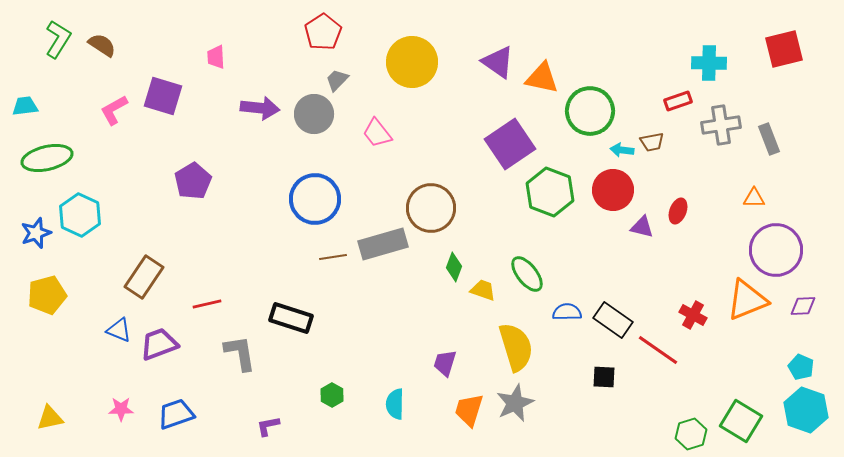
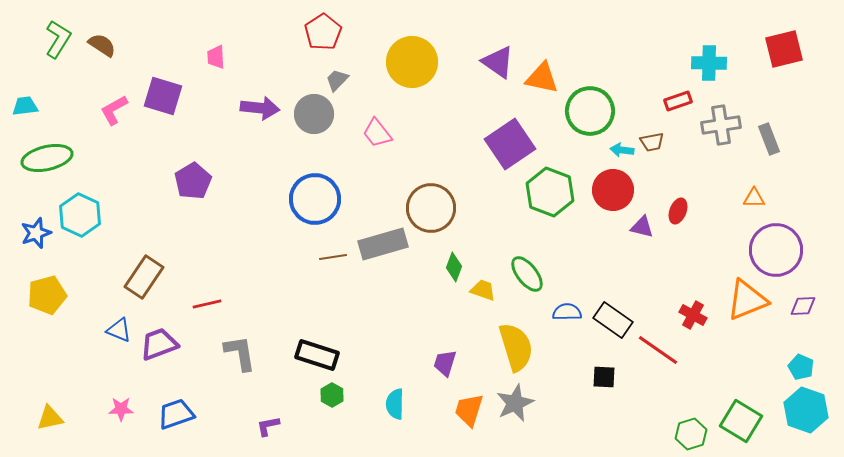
black rectangle at (291, 318): moved 26 px right, 37 px down
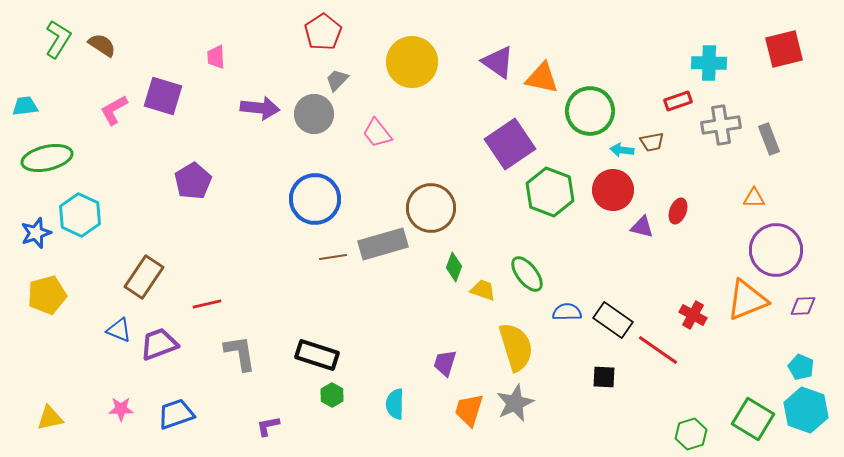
green square at (741, 421): moved 12 px right, 2 px up
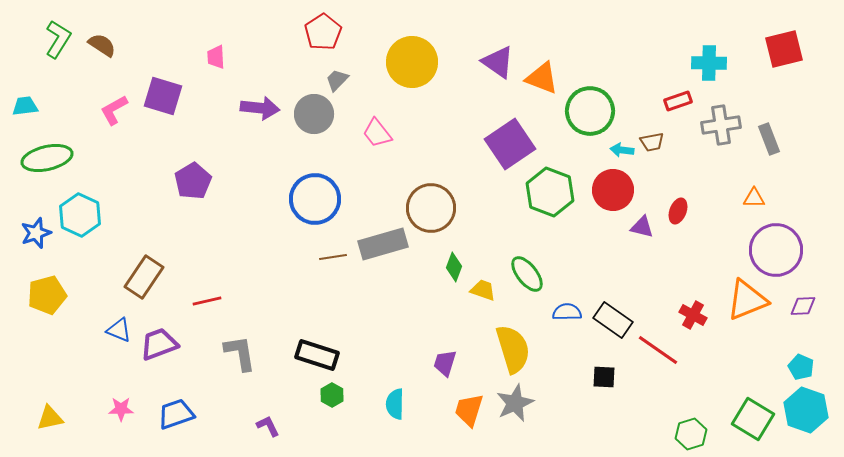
orange triangle at (542, 78): rotated 9 degrees clockwise
red line at (207, 304): moved 3 px up
yellow semicircle at (516, 347): moved 3 px left, 2 px down
purple L-shape at (268, 426): rotated 75 degrees clockwise
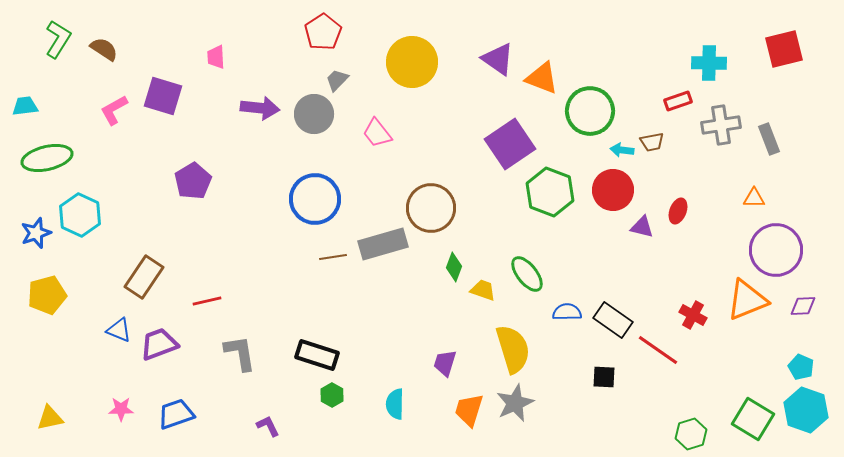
brown semicircle at (102, 45): moved 2 px right, 4 px down
purple triangle at (498, 62): moved 3 px up
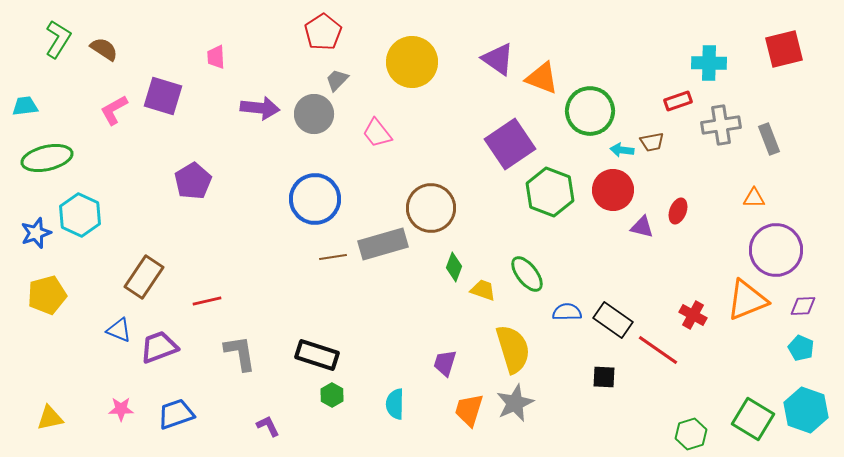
purple trapezoid at (159, 344): moved 3 px down
cyan pentagon at (801, 367): moved 19 px up
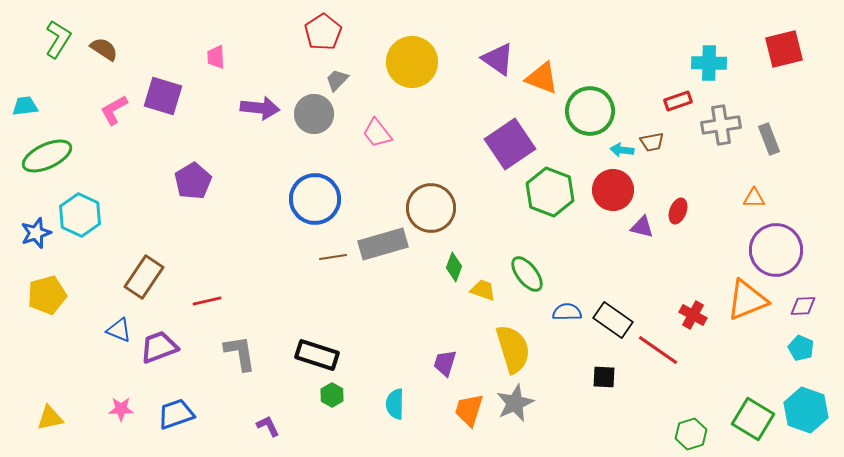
green ellipse at (47, 158): moved 2 px up; rotated 12 degrees counterclockwise
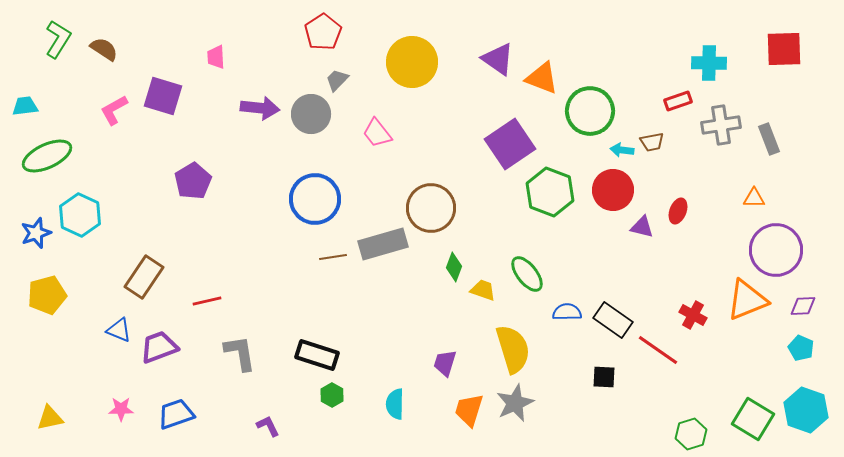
red square at (784, 49): rotated 12 degrees clockwise
gray circle at (314, 114): moved 3 px left
